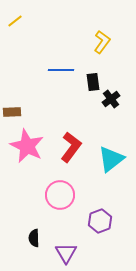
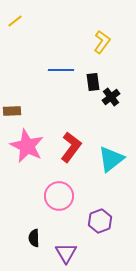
black cross: moved 2 px up
brown rectangle: moved 1 px up
pink circle: moved 1 px left, 1 px down
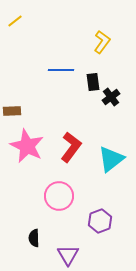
purple triangle: moved 2 px right, 2 px down
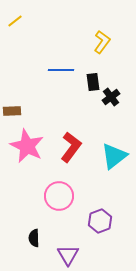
cyan triangle: moved 3 px right, 3 px up
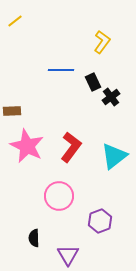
black rectangle: rotated 18 degrees counterclockwise
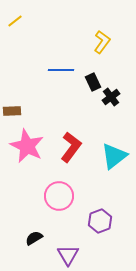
black semicircle: rotated 60 degrees clockwise
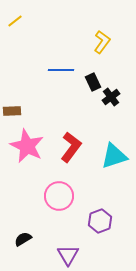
cyan triangle: rotated 20 degrees clockwise
black semicircle: moved 11 px left, 1 px down
